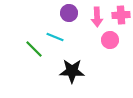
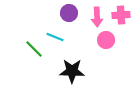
pink circle: moved 4 px left
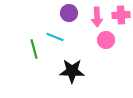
green line: rotated 30 degrees clockwise
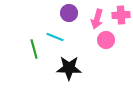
pink arrow: moved 2 px down; rotated 18 degrees clockwise
black star: moved 3 px left, 3 px up
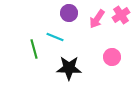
pink cross: rotated 30 degrees counterclockwise
pink arrow: rotated 18 degrees clockwise
pink circle: moved 6 px right, 17 px down
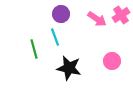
purple circle: moved 8 px left, 1 px down
pink arrow: rotated 90 degrees counterclockwise
cyan line: rotated 48 degrees clockwise
pink circle: moved 4 px down
black star: rotated 10 degrees clockwise
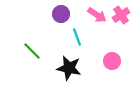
pink arrow: moved 4 px up
cyan line: moved 22 px right
green line: moved 2 px left, 2 px down; rotated 30 degrees counterclockwise
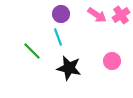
cyan line: moved 19 px left
